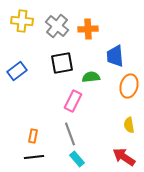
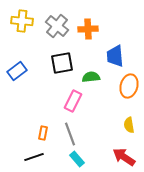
orange rectangle: moved 10 px right, 3 px up
black line: rotated 12 degrees counterclockwise
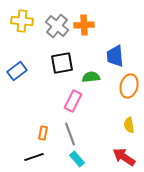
orange cross: moved 4 px left, 4 px up
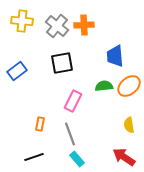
green semicircle: moved 13 px right, 9 px down
orange ellipse: rotated 35 degrees clockwise
orange rectangle: moved 3 px left, 9 px up
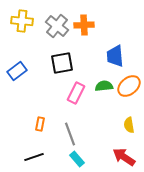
pink rectangle: moved 3 px right, 8 px up
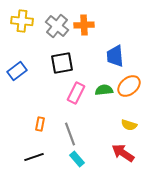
green semicircle: moved 4 px down
yellow semicircle: rotated 63 degrees counterclockwise
red arrow: moved 1 px left, 4 px up
